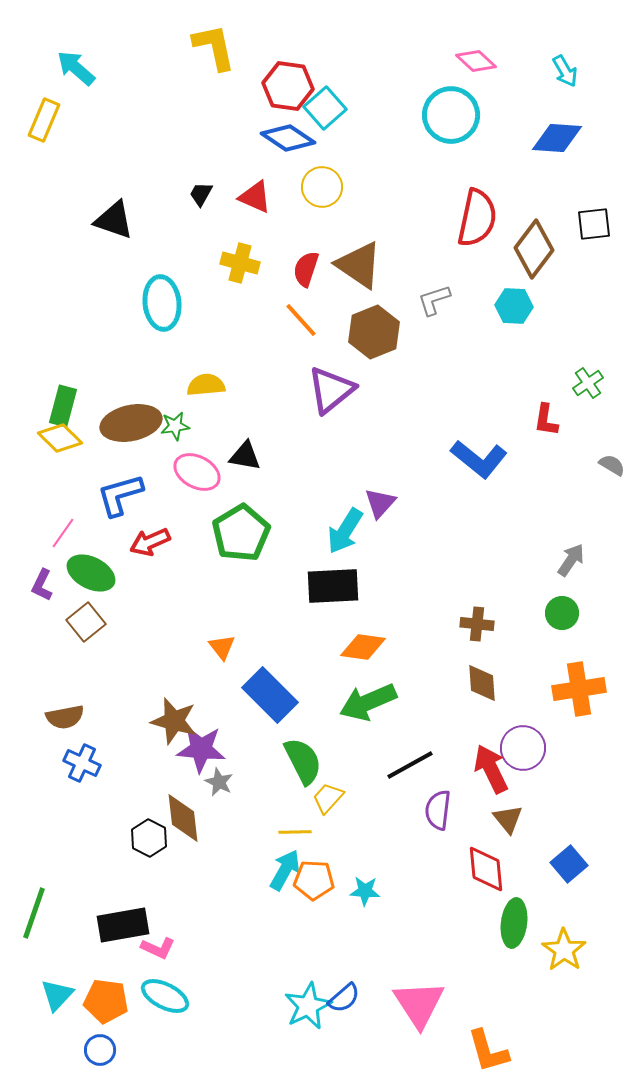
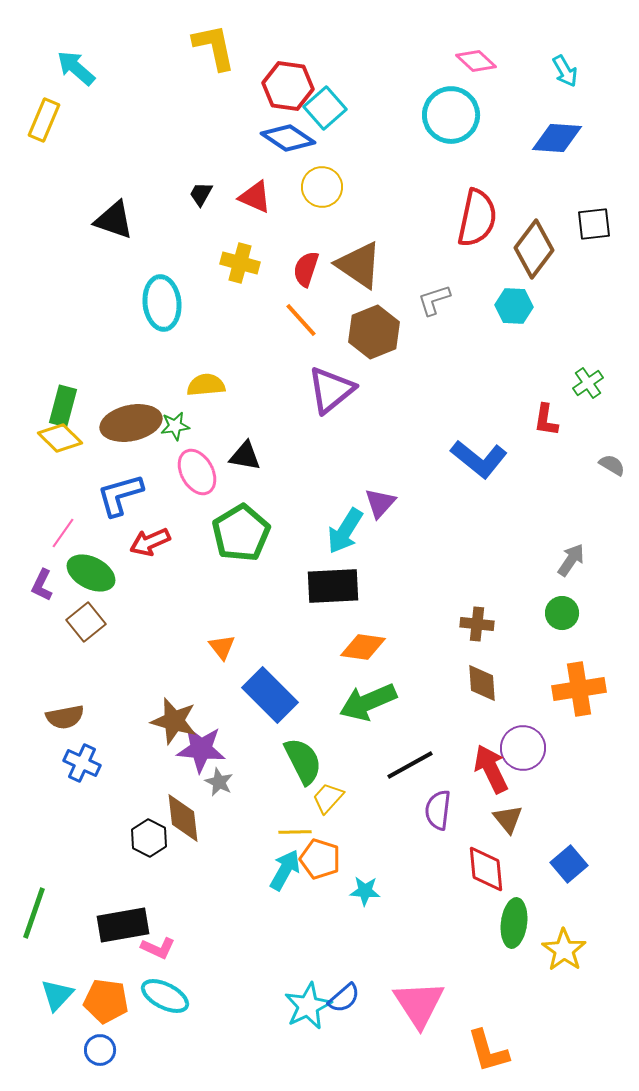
pink ellipse at (197, 472): rotated 33 degrees clockwise
orange pentagon at (314, 880): moved 6 px right, 21 px up; rotated 15 degrees clockwise
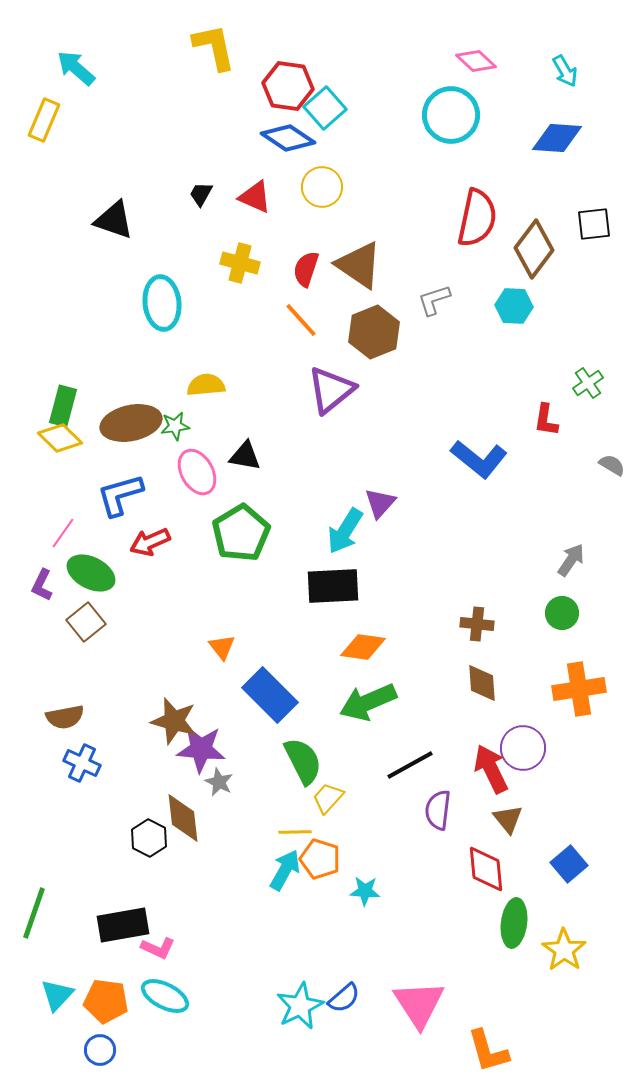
cyan star at (308, 1006): moved 8 px left
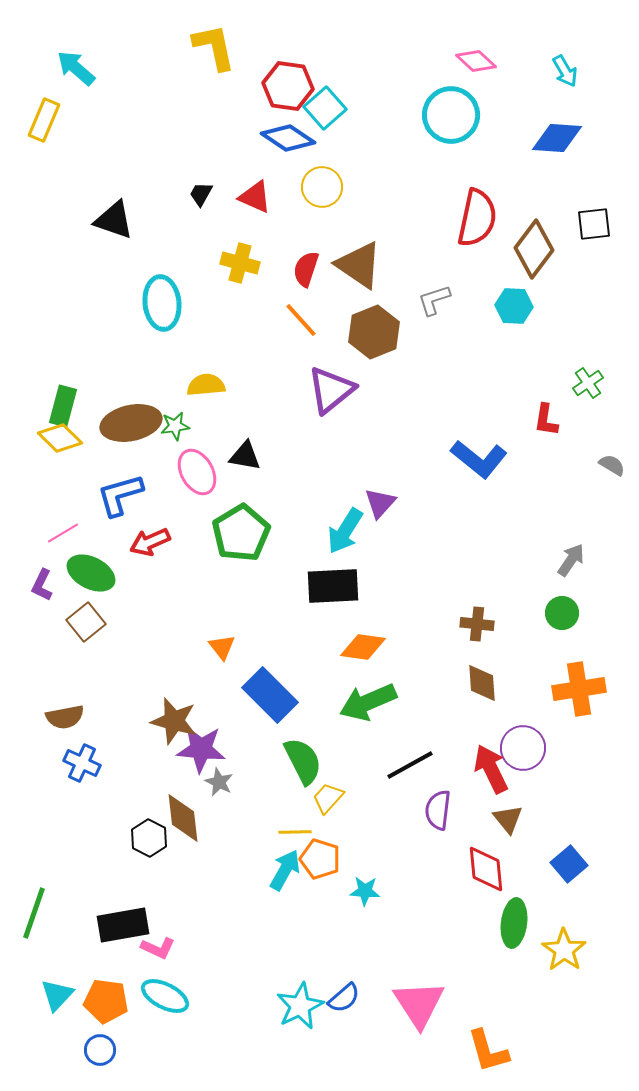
pink line at (63, 533): rotated 24 degrees clockwise
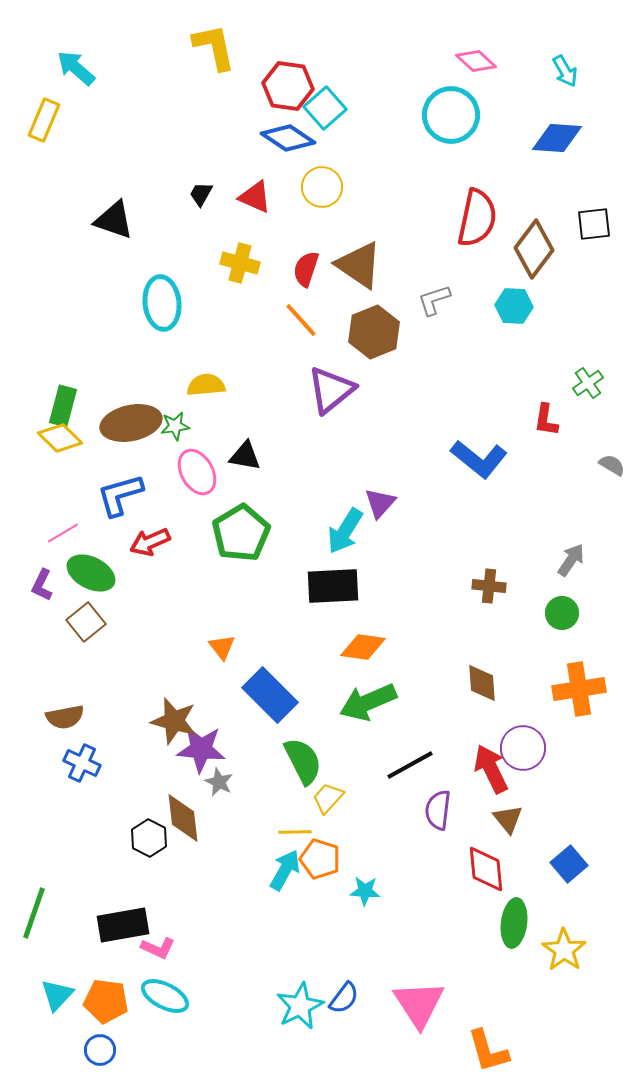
brown cross at (477, 624): moved 12 px right, 38 px up
blue semicircle at (344, 998): rotated 12 degrees counterclockwise
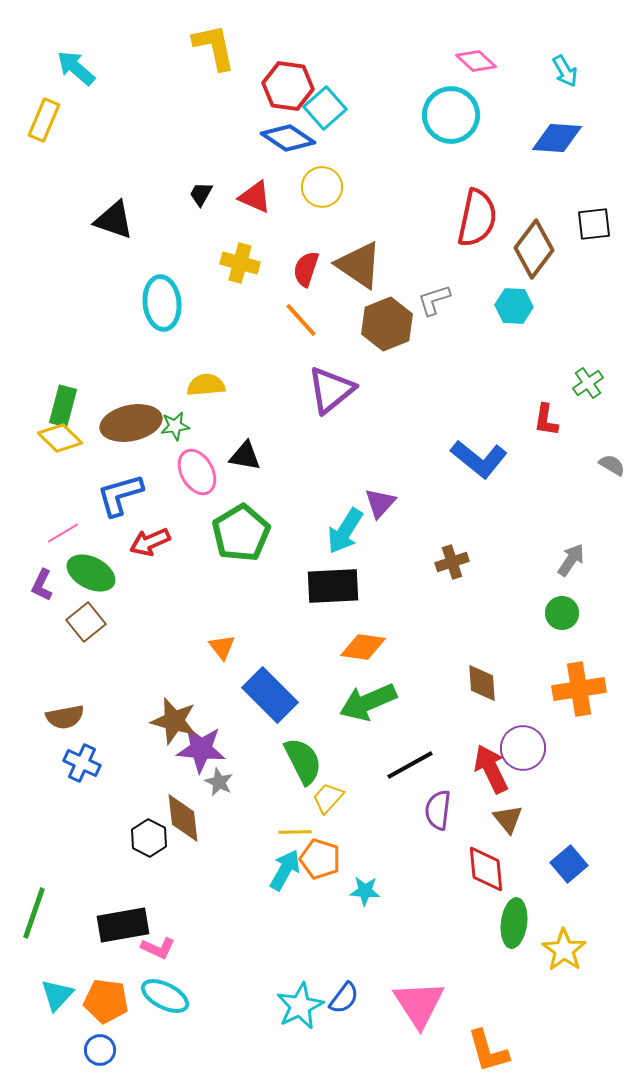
brown hexagon at (374, 332): moved 13 px right, 8 px up
brown cross at (489, 586): moved 37 px left, 24 px up; rotated 24 degrees counterclockwise
